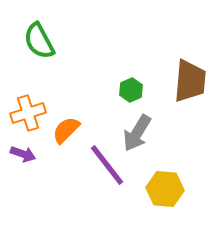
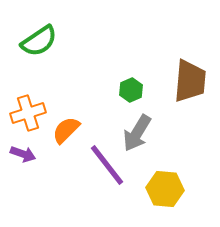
green semicircle: rotated 96 degrees counterclockwise
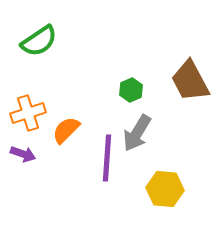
brown trapezoid: rotated 147 degrees clockwise
purple line: moved 7 px up; rotated 42 degrees clockwise
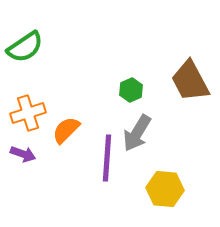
green semicircle: moved 14 px left, 6 px down
